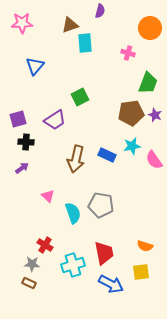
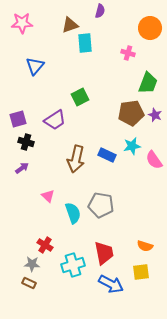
black cross: rotated 14 degrees clockwise
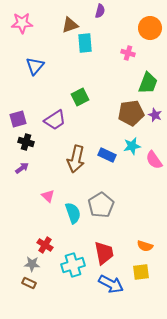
gray pentagon: rotated 30 degrees clockwise
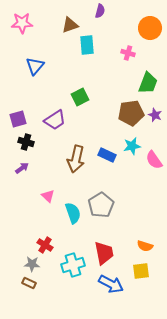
cyan rectangle: moved 2 px right, 2 px down
yellow square: moved 1 px up
